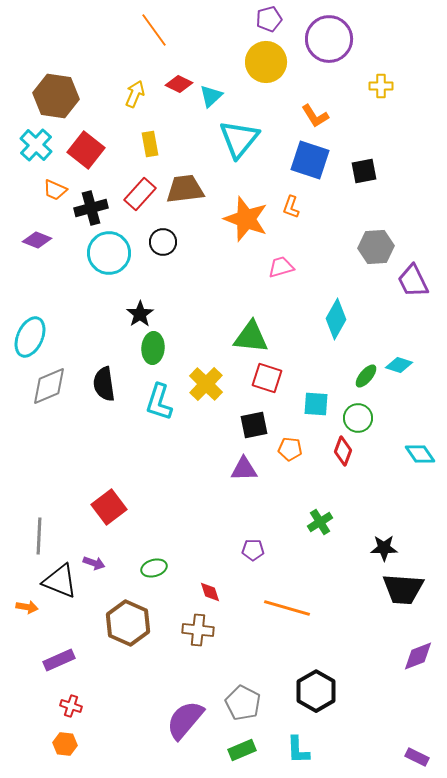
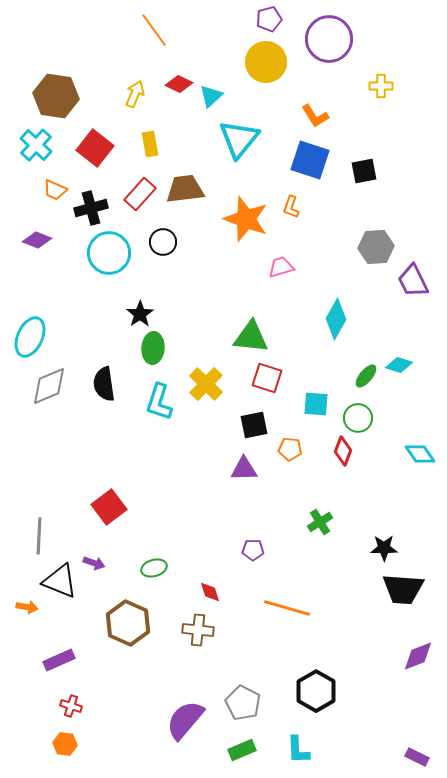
red square at (86, 150): moved 9 px right, 2 px up
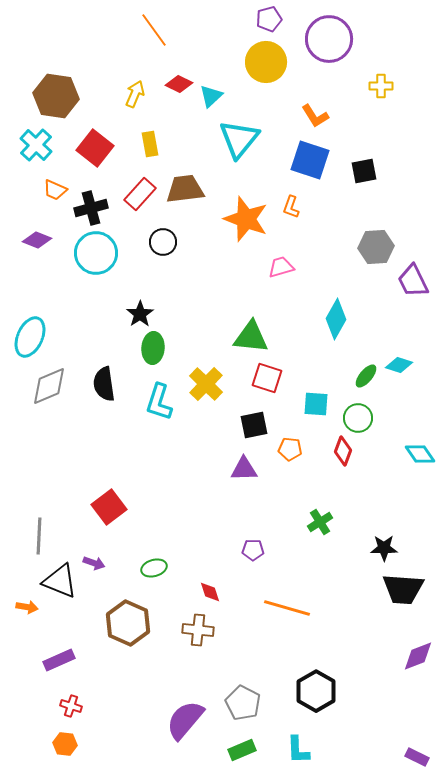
cyan circle at (109, 253): moved 13 px left
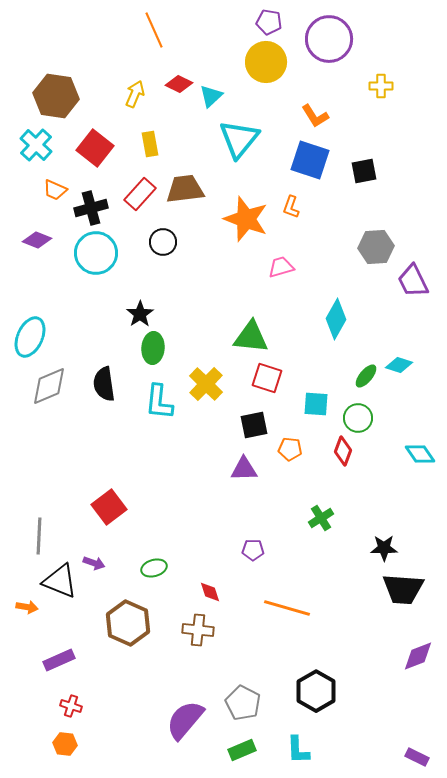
purple pentagon at (269, 19): moved 3 px down; rotated 25 degrees clockwise
orange line at (154, 30): rotated 12 degrees clockwise
cyan L-shape at (159, 402): rotated 12 degrees counterclockwise
green cross at (320, 522): moved 1 px right, 4 px up
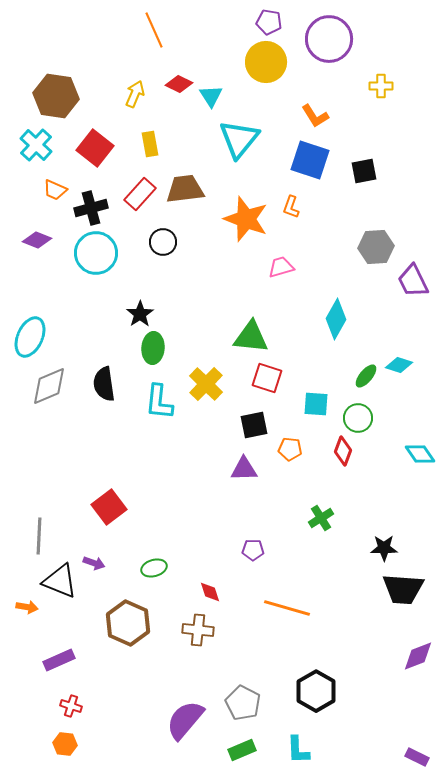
cyan triangle at (211, 96): rotated 20 degrees counterclockwise
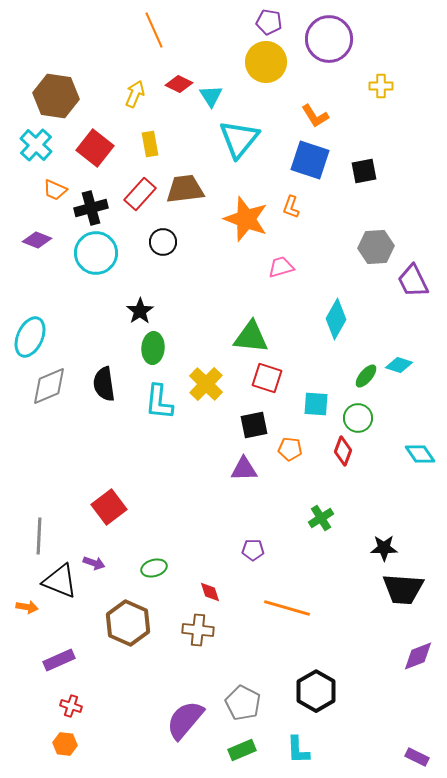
black star at (140, 314): moved 3 px up
